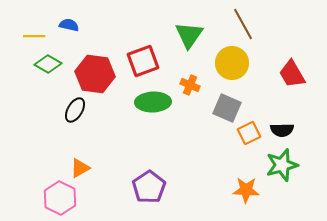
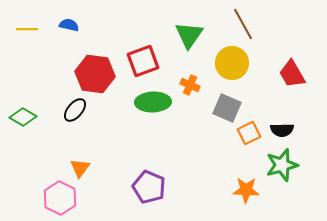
yellow line: moved 7 px left, 7 px up
green diamond: moved 25 px left, 53 px down
black ellipse: rotated 10 degrees clockwise
orange triangle: rotated 25 degrees counterclockwise
purple pentagon: rotated 16 degrees counterclockwise
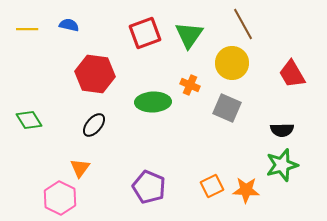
red square: moved 2 px right, 28 px up
black ellipse: moved 19 px right, 15 px down
green diamond: moved 6 px right, 3 px down; rotated 28 degrees clockwise
orange square: moved 37 px left, 53 px down
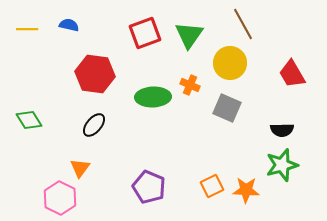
yellow circle: moved 2 px left
green ellipse: moved 5 px up
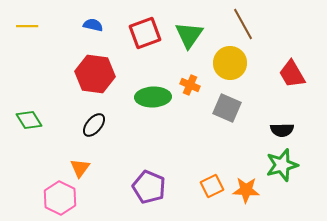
blue semicircle: moved 24 px right
yellow line: moved 3 px up
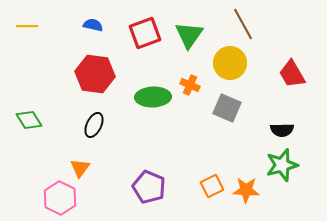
black ellipse: rotated 15 degrees counterclockwise
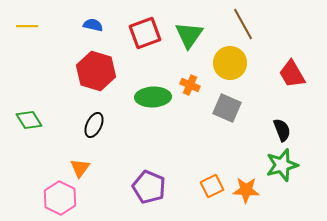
red hexagon: moved 1 px right, 3 px up; rotated 9 degrees clockwise
black semicircle: rotated 110 degrees counterclockwise
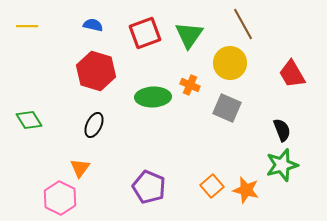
orange square: rotated 15 degrees counterclockwise
orange star: rotated 12 degrees clockwise
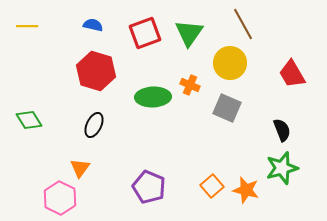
green triangle: moved 2 px up
green star: moved 3 px down
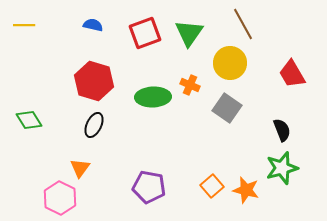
yellow line: moved 3 px left, 1 px up
red hexagon: moved 2 px left, 10 px down
gray square: rotated 12 degrees clockwise
purple pentagon: rotated 12 degrees counterclockwise
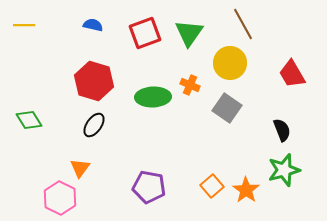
black ellipse: rotated 10 degrees clockwise
green star: moved 2 px right, 2 px down
orange star: rotated 20 degrees clockwise
